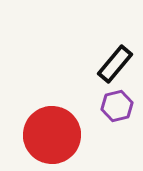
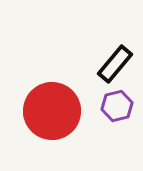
red circle: moved 24 px up
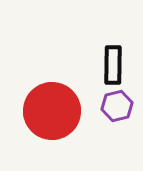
black rectangle: moved 2 px left, 1 px down; rotated 39 degrees counterclockwise
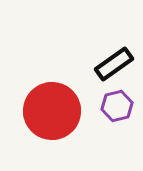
black rectangle: moved 1 px right, 1 px up; rotated 54 degrees clockwise
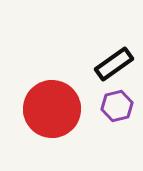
red circle: moved 2 px up
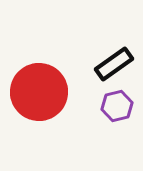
red circle: moved 13 px left, 17 px up
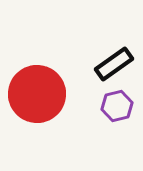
red circle: moved 2 px left, 2 px down
